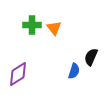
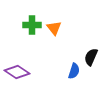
purple diamond: moved 1 px left, 2 px up; rotated 65 degrees clockwise
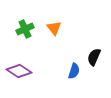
green cross: moved 7 px left, 4 px down; rotated 24 degrees counterclockwise
black semicircle: moved 3 px right
purple diamond: moved 2 px right, 1 px up
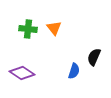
green cross: moved 3 px right; rotated 30 degrees clockwise
purple diamond: moved 3 px right, 2 px down
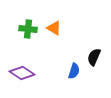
orange triangle: rotated 21 degrees counterclockwise
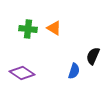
black semicircle: moved 1 px left, 1 px up
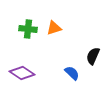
orange triangle: rotated 49 degrees counterclockwise
blue semicircle: moved 2 px left, 2 px down; rotated 63 degrees counterclockwise
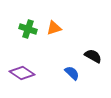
green cross: rotated 12 degrees clockwise
black semicircle: rotated 96 degrees clockwise
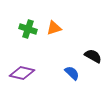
purple diamond: rotated 20 degrees counterclockwise
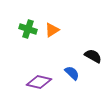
orange triangle: moved 2 px left, 2 px down; rotated 14 degrees counterclockwise
purple diamond: moved 17 px right, 9 px down
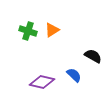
green cross: moved 2 px down
blue semicircle: moved 2 px right, 2 px down
purple diamond: moved 3 px right
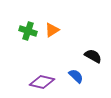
blue semicircle: moved 2 px right, 1 px down
